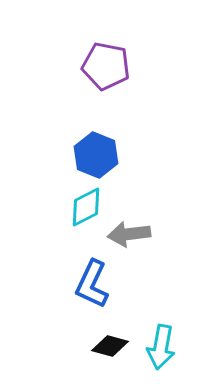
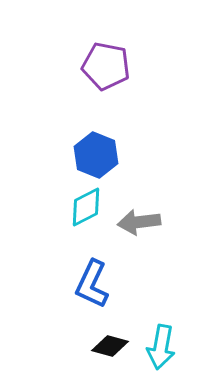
gray arrow: moved 10 px right, 12 px up
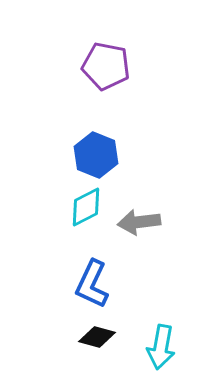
black diamond: moved 13 px left, 9 px up
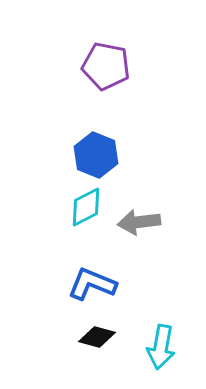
blue L-shape: rotated 87 degrees clockwise
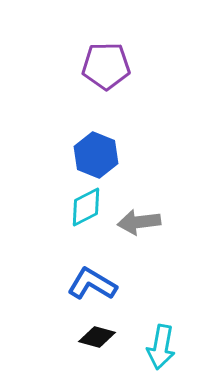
purple pentagon: rotated 12 degrees counterclockwise
blue L-shape: rotated 9 degrees clockwise
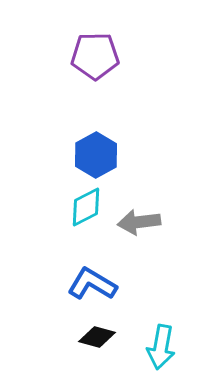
purple pentagon: moved 11 px left, 10 px up
blue hexagon: rotated 9 degrees clockwise
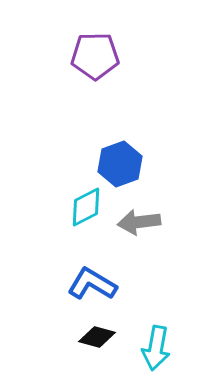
blue hexagon: moved 24 px right, 9 px down; rotated 9 degrees clockwise
cyan arrow: moved 5 px left, 1 px down
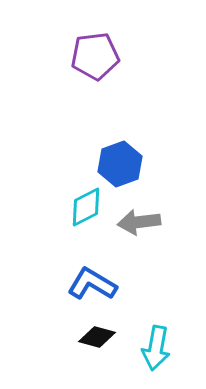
purple pentagon: rotated 6 degrees counterclockwise
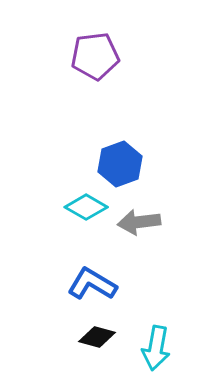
cyan diamond: rotated 57 degrees clockwise
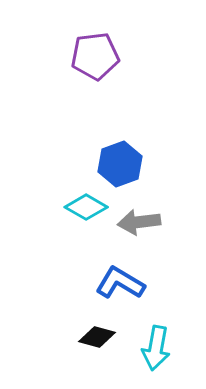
blue L-shape: moved 28 px right, 1 px up
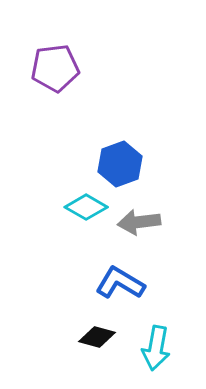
purple pentagon: moved 40 px left, 12 px down
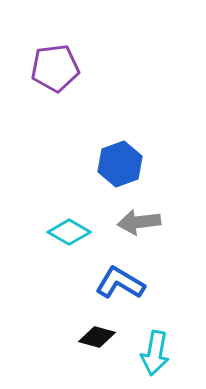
cyan diamond: moved 17 px left, 25 px down
cyan arrow: moved 1 px left, 5 px down
